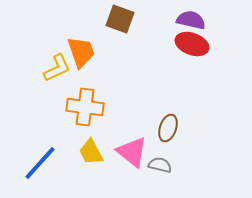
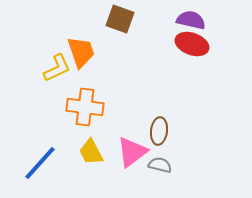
brown ellipse: moved 9 px left, 3 px down; rotated 12 degrees counterclockwise
pink triangle: rotated 44 degrees clockwise
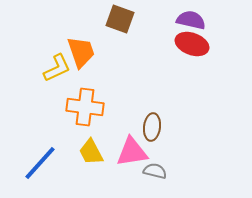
brown ellipse: moved 7 px left, 4 px up
pink triangle: rotated 28 degrees clockwise
gray semicircle: moved 5 px left, 6 px down
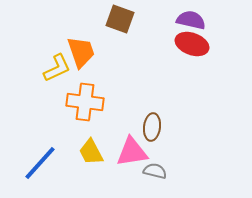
orange cross: moved 5 px up
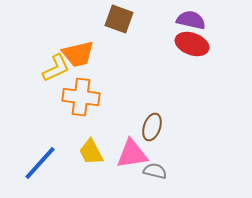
brown square: moved 1 px left
orange trapezoid: moved 3 px left, 2 px down; rotated 96 degrees clockwise
yellow L-shape: moved 1 px left
orange cross: moved 4 px left, 5 px up
brown ellipse: rotated 12 degrees clockwise
pink triangle: moved 2 px down
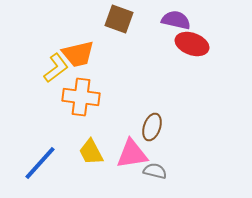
purple semicircle: moved 15 px left
yellow L-shape: rotated 12 degrees counterclockwise
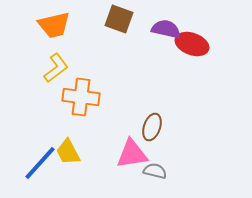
purple semicircle: moved 10 px left, 9 px down
orange trapezoid: moved 24 px left, 29 px up
yellow trapezoid: moved 23 px left
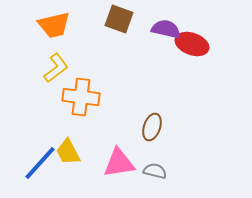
pink triangle: moved 13 px left, 9 px down
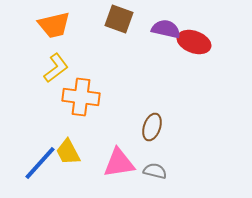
red ellipse: moved 2 px right, 2 px up
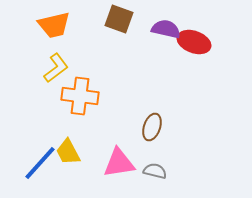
orange cross: moved 1 px left, 1 px up
